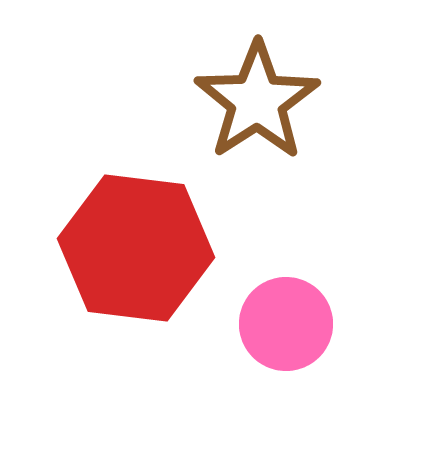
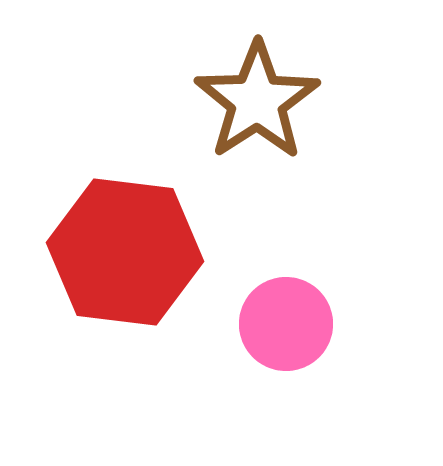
red hexagon: moved 11 px left, 4 px down
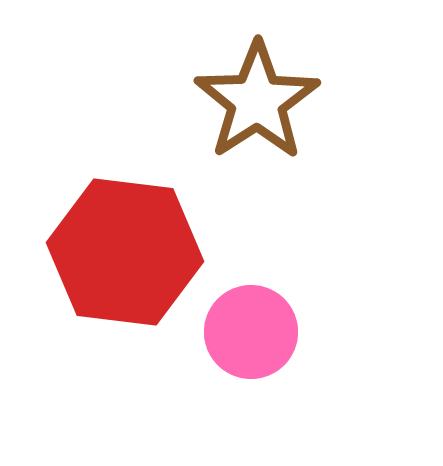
pink circle: moved 35 px left, 8 px down
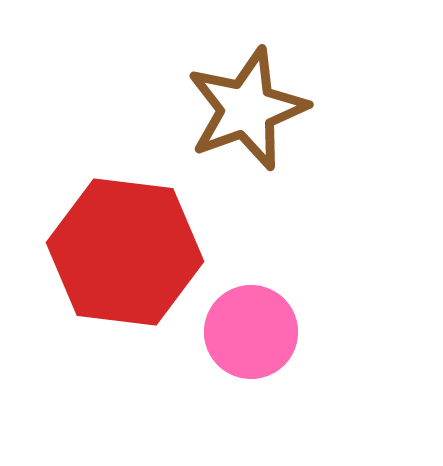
brown star: moved 10 px left, 8 px down; rotated 13 degrees clockwise
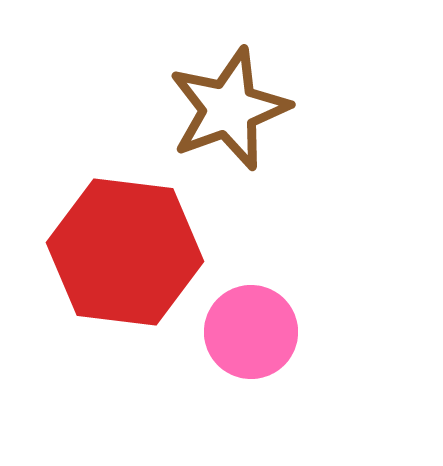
brown star: moved 18 px left
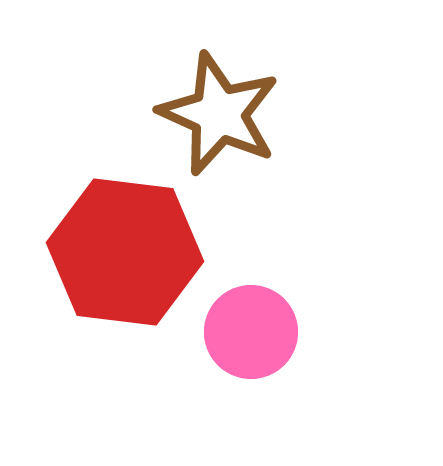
brown star: moved 10 px left, 5 px down; rotated 28 degrees counterclockwise
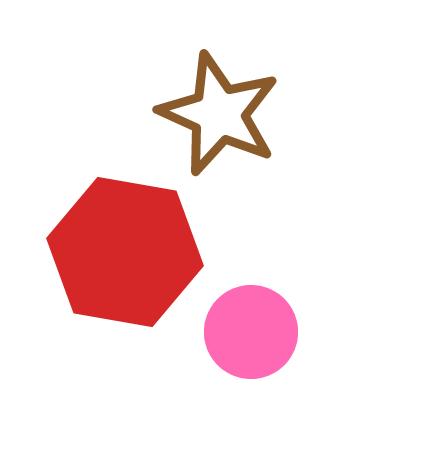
red hexagon: rotated 3 degrees clockwise
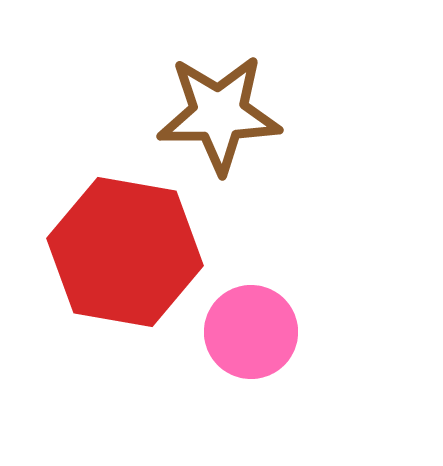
brown star: rotated 25 degrees counterclockwise
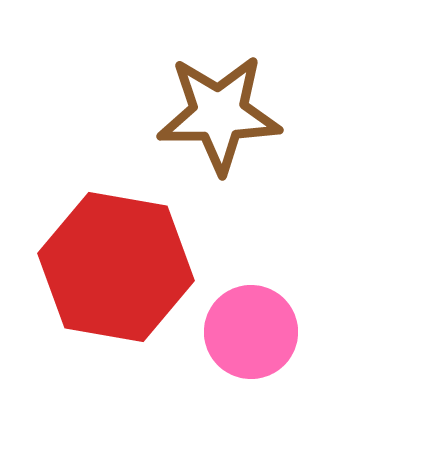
red hexagon: moved 9 px left, 15 px down
